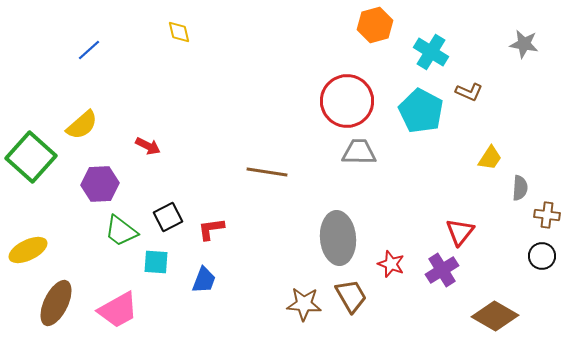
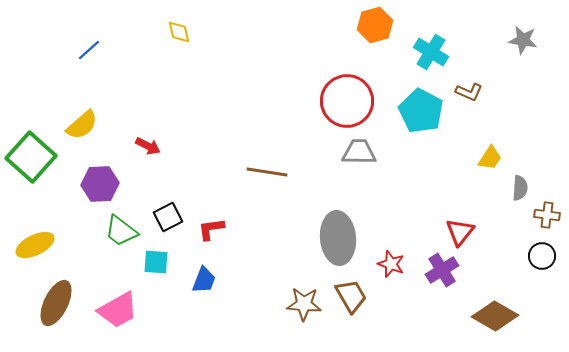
gray star: moved 1 px left, 4 px up
yellow ellipse: moved 7 px right, 5 px up
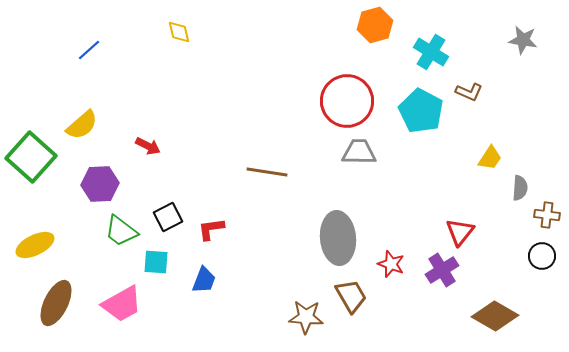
brown star: moved 2 px right, 13 px down
pink trapezoid: moved 4 px right, 6 px up
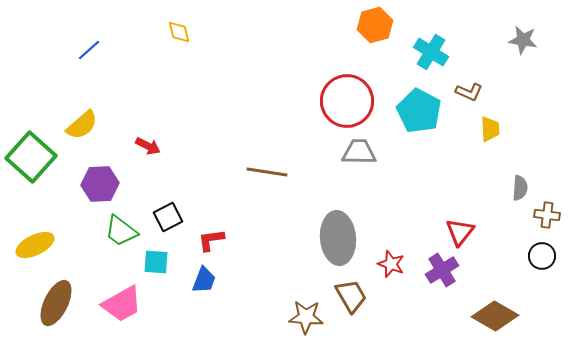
cyan pentagon: moved 2 px left
yellow trapezoid: moved 29 px up; rotated 36 degrees counterclockwise
red L-shape: moved 11 px down
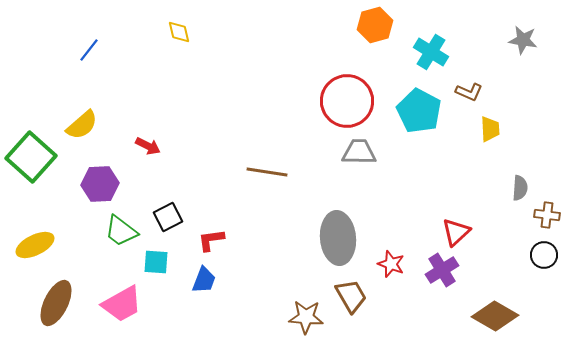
blue line: rotated 10 degrees counterclockwise
red triangle: moved 4 px left; rotated 8 degrees clockwise
black circle: moved 2 px right, 1 px up
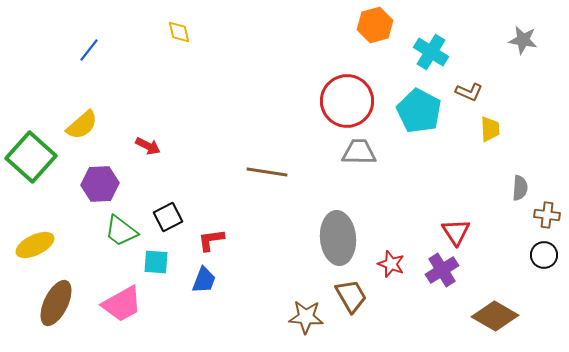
red triangle: rotated 20 degrees counterclockwise
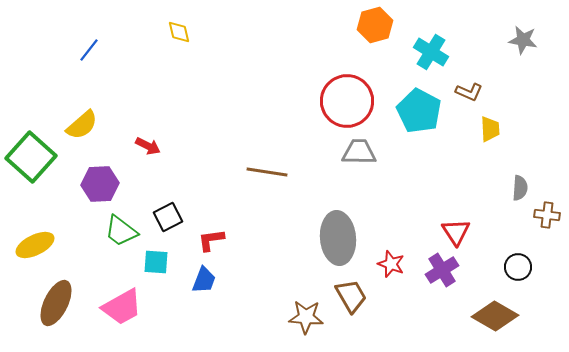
black circle: moved 26 px left, 12 px down
pink trapezoid: moved 3 px down
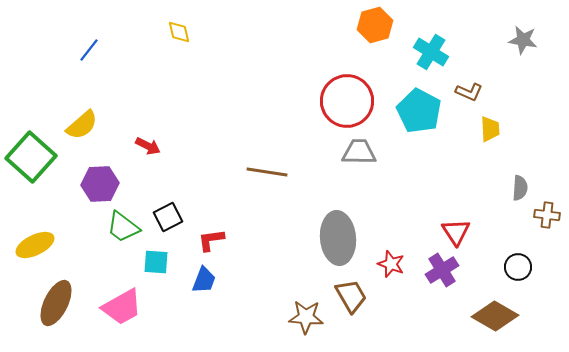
green trapezoid: moved 2 px right, 4 px up
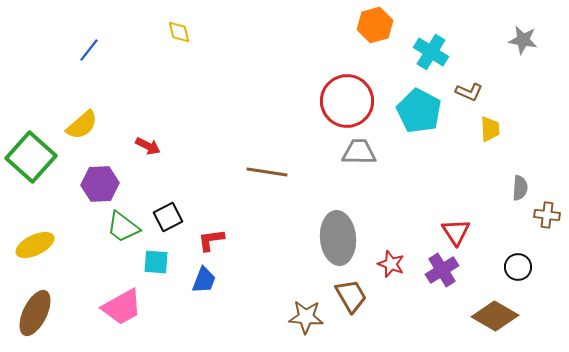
brown ellipse: moved 21 px left, 10 px down
